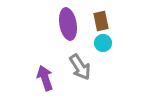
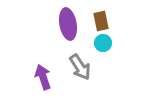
purple arrow: moved 2 px left, 1 px up
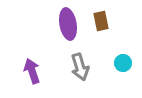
cyan circle: moved 20 px right, 20 px down
gray arrow: rotated 16 degrees clockwise
purple arrow: moved 11 px left, 6 px up
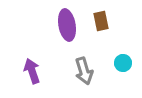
purple ellipse: moved 1 px left, 1 px down
gray arrow: moved 4 px right, 4 px down
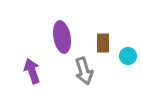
brown rectangle: moved 2 px right, 22 px down; rotated 12 degrees clockwise
purple ellipse: moved 5 px left, 12 px down
cyan circle: moved 5 px right, 7 px up
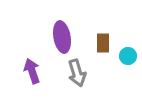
gray arrow: moved 7 px left, 2 px down
